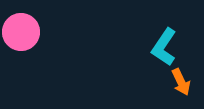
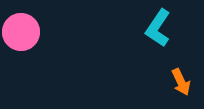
cyan L-shape: moved 6 px left, 19 px up
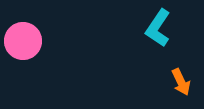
pink circle: moved 2 px right, 9 px down
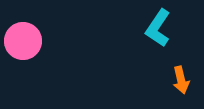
orange arrow: moved 2 px up; rotated 12 degrees clockwise
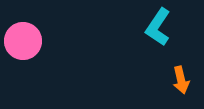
cyan L-shape: moved 1 px up
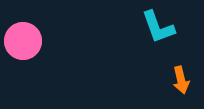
cyan L-shape: rotated 54 degrees counterclockwise
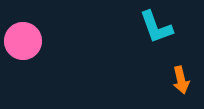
cyan L-shape: moved 2 px left
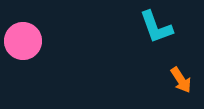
orange arrow: rotated 20 degrees counterclockwise
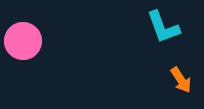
cyan L-shape: moved 7 px right
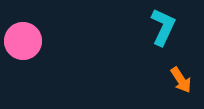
cyan L-shape: rotated 135 degrees counterclockwise
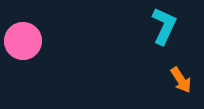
cyan L-shape: moved 1 px right, 1 px up
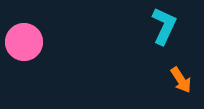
pink circle: moved 1 px right, 1 px down
